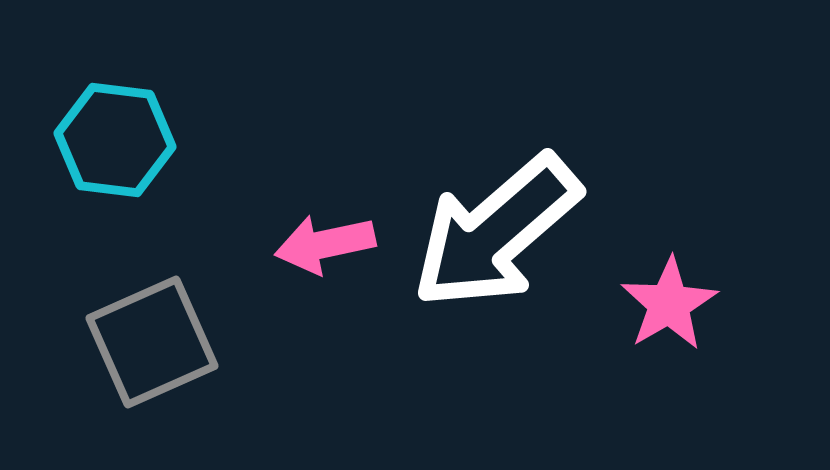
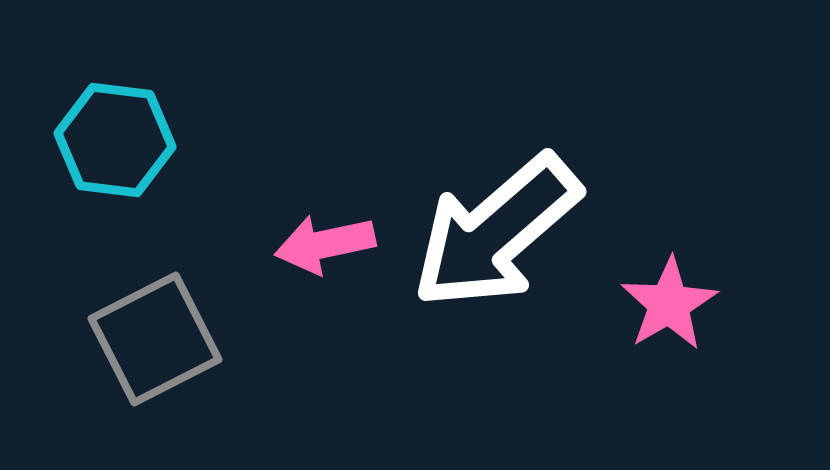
gray square: moved 3 px right, 3 px up; rotated 3 degrees counterclockwise
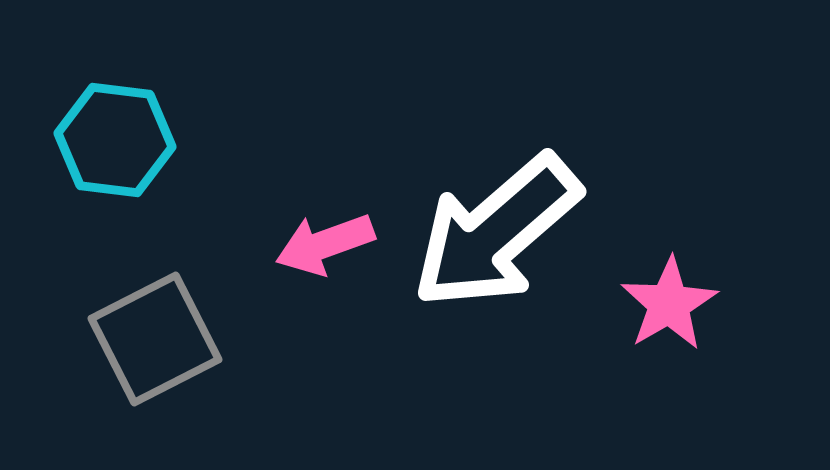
pink arrow: rotated 8 degrees counterclockwise
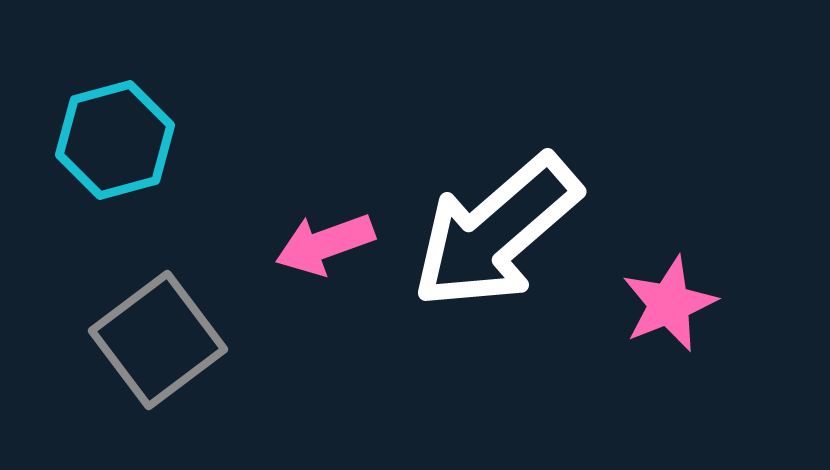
cyan hexagon: rotated 22 degrees counterclockwise
pink star: rotated 8 degrees clockwise
gray square: moved 3 px right, 1 px down; rotated 10 degrees counterclockwise
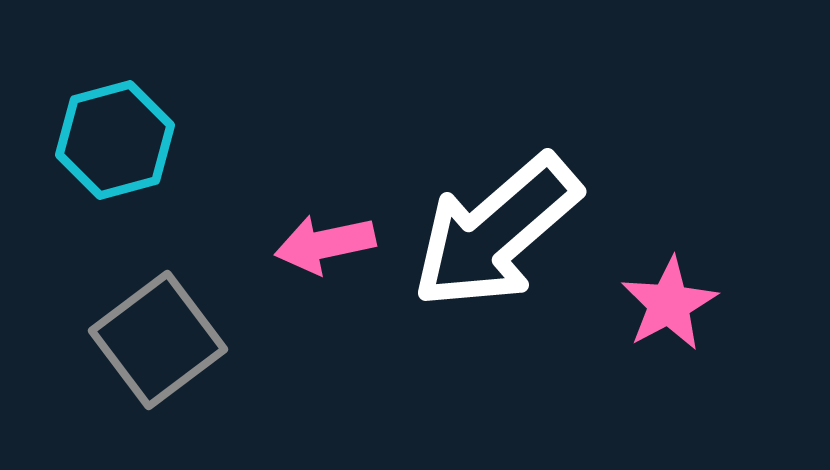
pink arrow: rotated 8 degrees clockwise
pink star: rotated 6 degrees counterclockwise
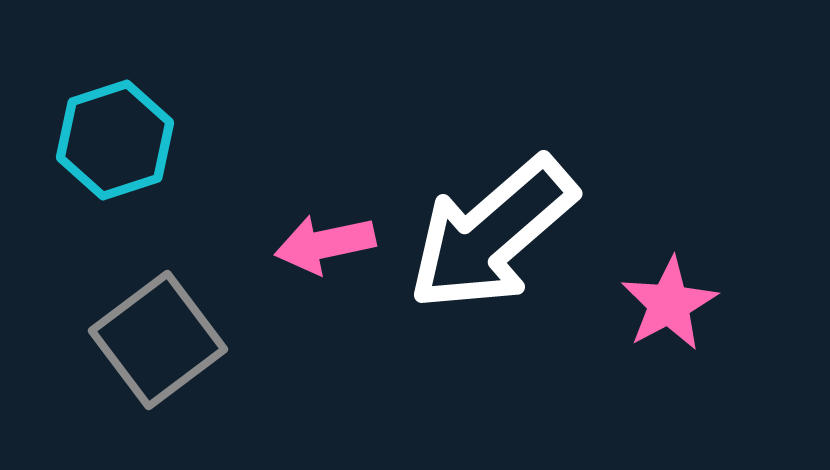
cyan hexagon: rotated 3 degrees counterclockwise
white arrow: moved 4 px left, 2 px down
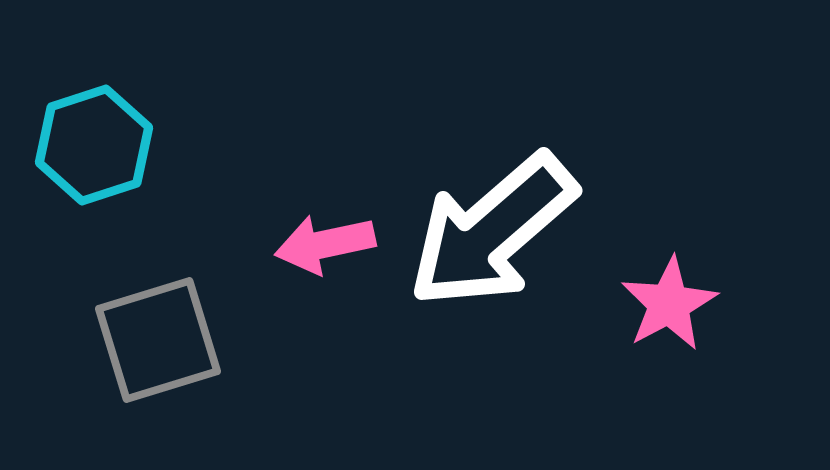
cyan hexagon: moved 21 px left, 5 px down
white arrow: moved 3 px up
gray square: rotated 20 degrees clockwise
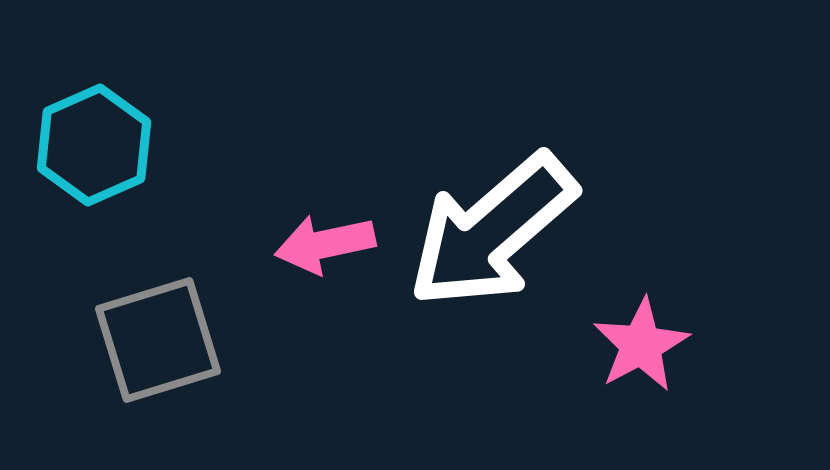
cyan hexagon: rotated 6 degrees counterclockwise
pink star: moved 28 px left, 41 px down
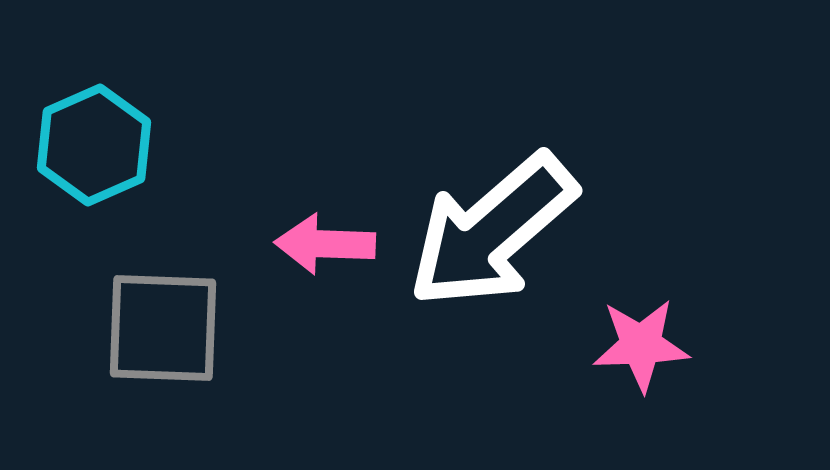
pink arrow: rotated 14 degrees clockwise
gray square: moved 5 px right, 12 px up; rotated 19 degrees clockwise
pink star: rotated 26 degrees clockwise
